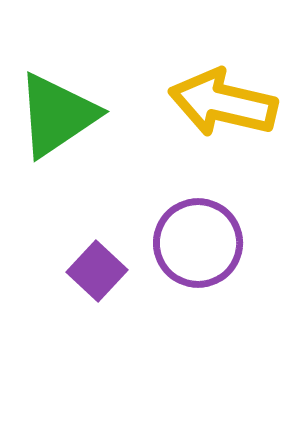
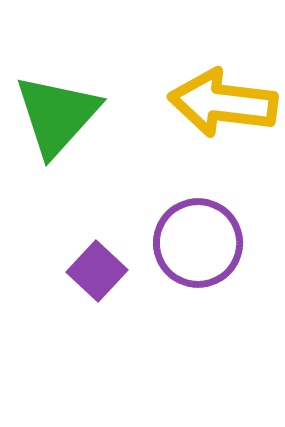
yellow arrow: rotated 6 degrees counterclockwise
green triangle: rotated 14 degrees counterclockwise
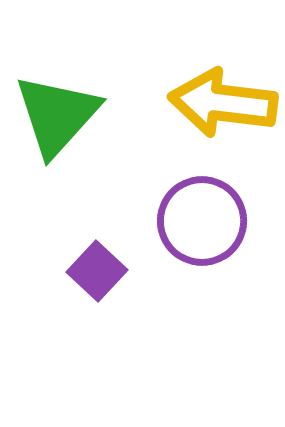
purple circle: moved 4 px right, 22 px up
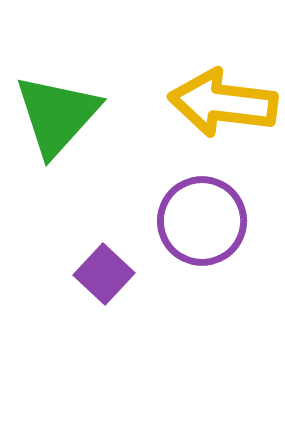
purple square: moved 7 px right, 3 px down
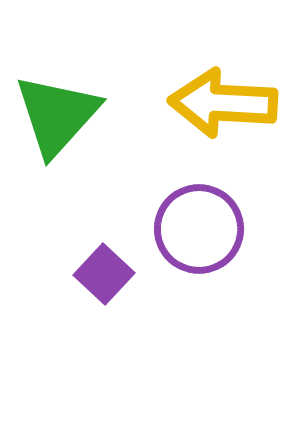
yellow arrow: rotated 4 degrees counterclockwise
purple circle: moved 3 px left, 8 px down
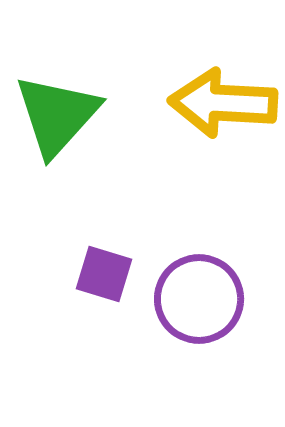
purple circle: moved 70 px down
purple square: rotated 26 degrees counterclockwise
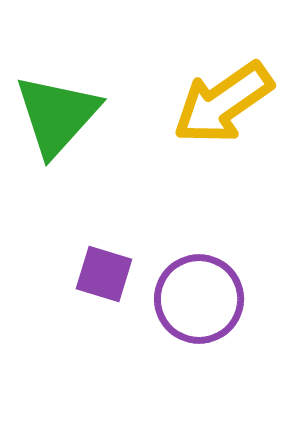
yellow arrow: rotated 38 degrees counterclockwise
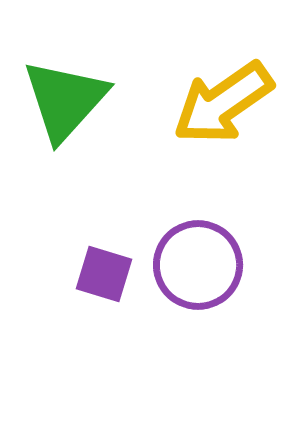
green triangle: moved 8 px right, 15 px up
purple circle: moved 1 px left, 34 px up
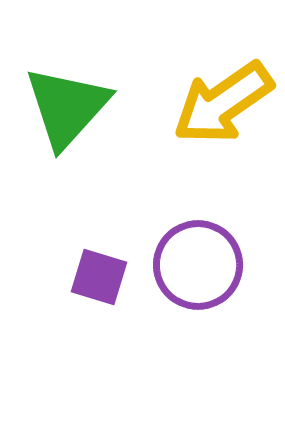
green triangle: moved 2 px right, 7 px down
purple square: moved 5 px left, 3 px down
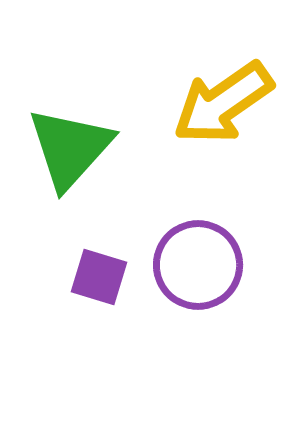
green triangle: moved 3 px right, 41 px down
